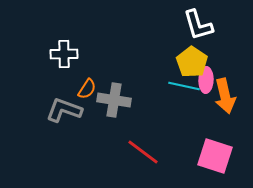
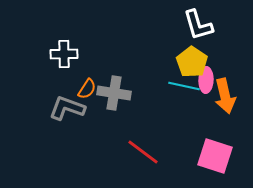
gray cross: moved 7 px up
gray L-shape: moved 3 px right, 2 px up
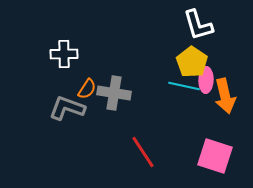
red line: rotated 20 degrees clockwise
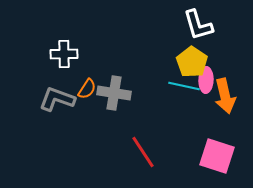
gray L-shape: moved 10 px left, 9 px up
pink square: moved 2 px right
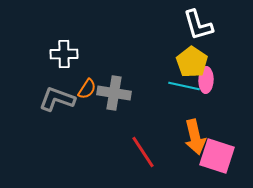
orange arrow: moved 30 px left, 41 px down
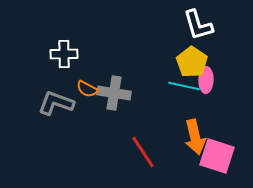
orange semicircle: rotated 85 degrees clockwise
gray L-shape: moved 1 px left, 4 px down
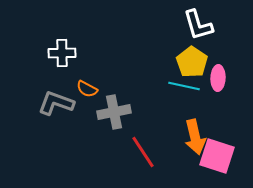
white cross: moved 2 px left, 1 px up
pink ellipse: moved 12 px right, 2 px up
gray cross: moved 19 px down; rotated 20 degrees counterclockwise
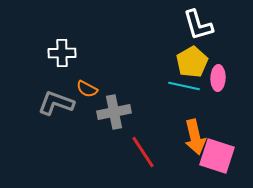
yellow pentagon: rotated 8 degrees clockwise
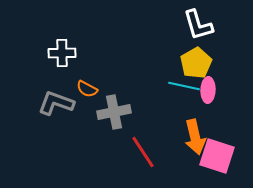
yellow pentagon: moved 4 px right, 1 px down
pink ellipse: moved 10 px left, 12 px down
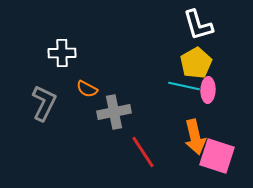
gray L-shape: moved 12 px left; rotated 96 degrees clockwise
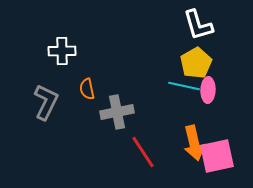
white cross: moved 2 px up
orange semicircle: rotated 50 degrees clockwise
gray L-shape: moved 2 px right, 1 px up
gray cross: moved 3 px right
orange arrow: moved 1 px left, 6 px down
pink square: rotated 30 degrees counterclockwise
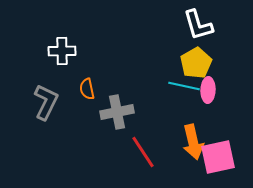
orange arrow: moved 1 px left, 1 px up
pink square: moved 1 px right, 1 px down
